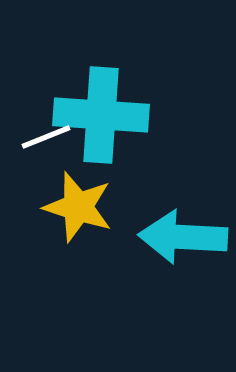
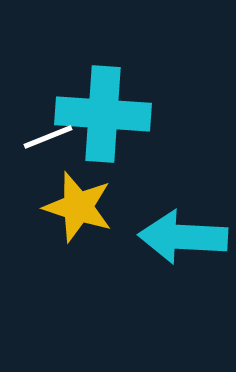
cyan cross: moved 2 px right, 1 px up
white line: moved 2 px right
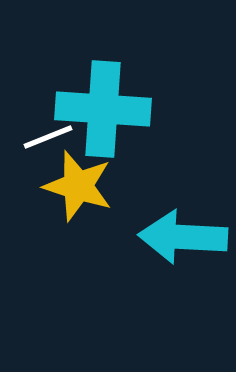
cyan cross: moved 5 px up
yellow star: moved 21 px up
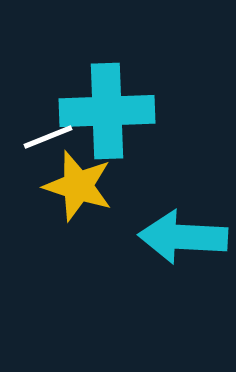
cyan cross: moved 4 px right, 2 px down; rotated 6 degrees counterclockwise
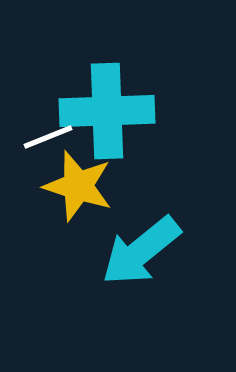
cyan arrow: moved 42 px left, 14 px down; rotated 42 degrees counterclockwise
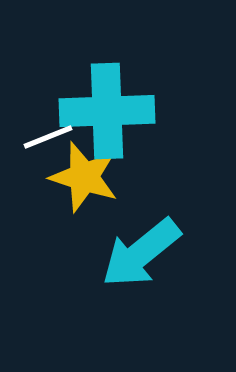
yellow star: moved 6 px right, 9 px up
cyan arrow: moved 2 px down
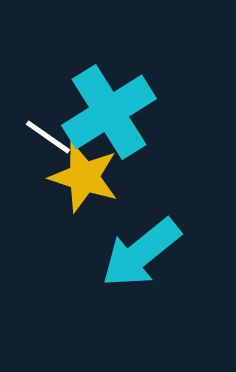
cyan cross: moved 2 px right, 1 px down; rotated 30 degrees counterclockwise
white line: rotated 57 degrees clockwise
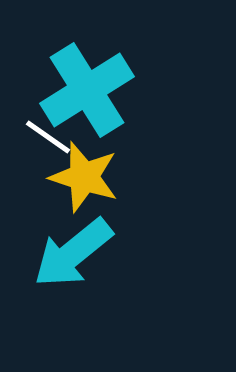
cyan cross: moved 22 px left, 22 px up
cyan arrow: moved 68 px left
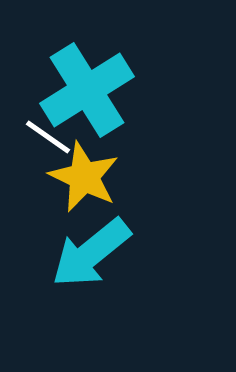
yellow star: rotated 8 degrees clockwise
cyan arrow: moved 18 px right
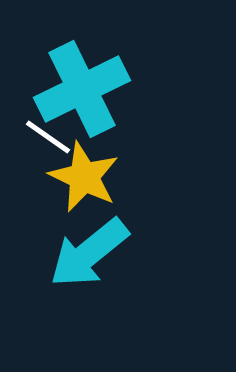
cyan cross: moved 5 px left, 1 px up; rotated 6 degrees clockwise
cyan arrow: moved 2 px left
